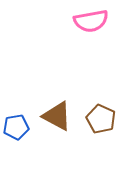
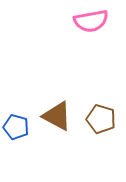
brown pentagon: rotated 8 degrees counterclockwise
blue pentagon: rotated 25 degrees clockwise
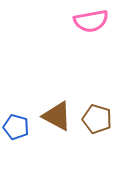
brown pentagon: moved 4 px left
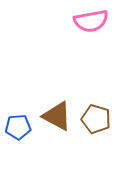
brown pentagon: moved 1 px left
blue pentagon: moved 2 px right; rotated 20 degrees counterclockwise
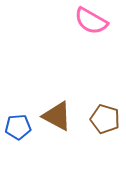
pink semicircle: rotated 40 degrees clockwise
brown pentagon: moved 9 px right
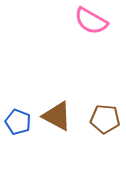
brown pentagon: rotated 12 degrees counterclockwise
blue pentagon: moved 5 px up; rotated 25 degrees clockwise
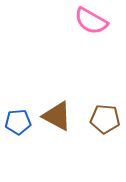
blue pentagon: rotated 25 degrees counterclockwise
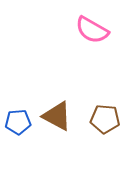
pink semicircle: moved 1 px right, 9 px down
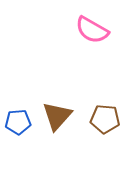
brown triangle: rotated 44 degrees clockwise
